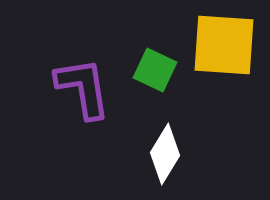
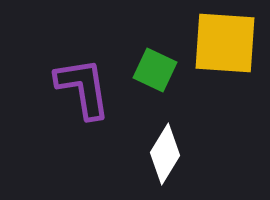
yellow square: moved 1 px right, 2 px up
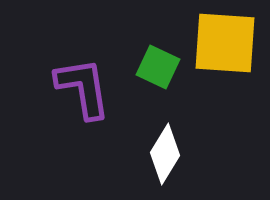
green square: moved 3 px right, 3 px up
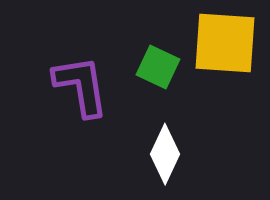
purple L-shape: moved 2 px left, 2 px up
white diamond: rotated 6 degrees counterclockwise
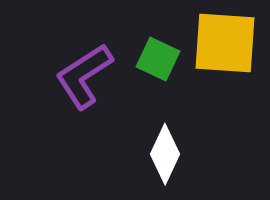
green square: moved 8 px up
purple L-shape: moved 3 px right, 10 px up; rotated 114 degrees counterclockwise
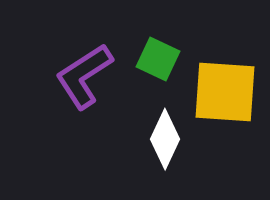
yellow square: moved 49 px down
white diamond: moved 15 px up
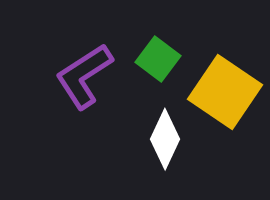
green square: rotated 12 degrees clockwise
yellow square: rotated 30 degrees clockwise
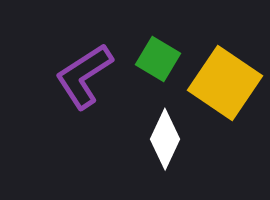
green square: rotated 6 degrees counterclockwise
yellow square: moved 9 px up
